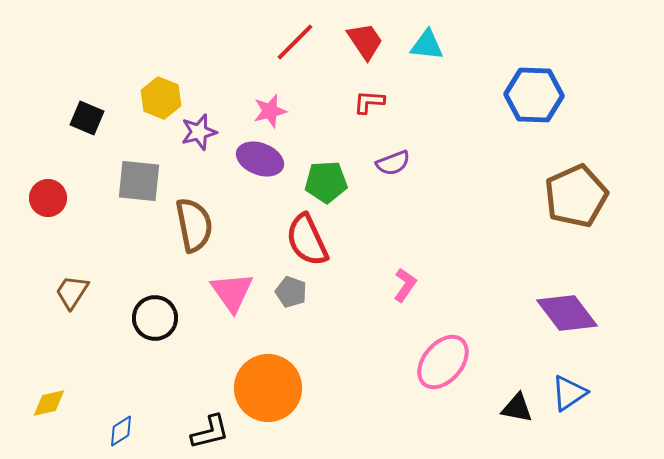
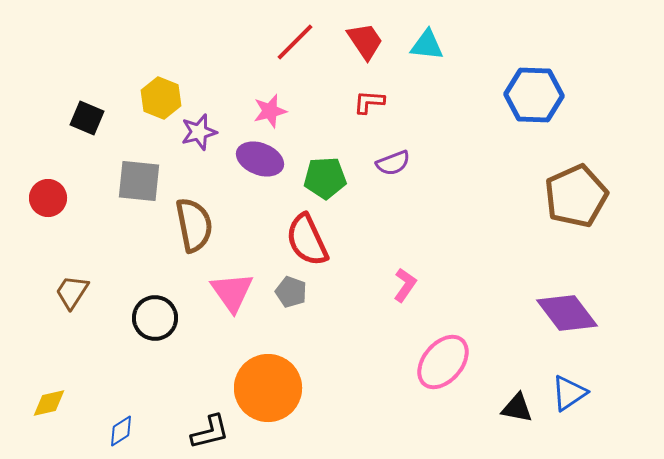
green pentagon: moved 1 px left, 4 px up
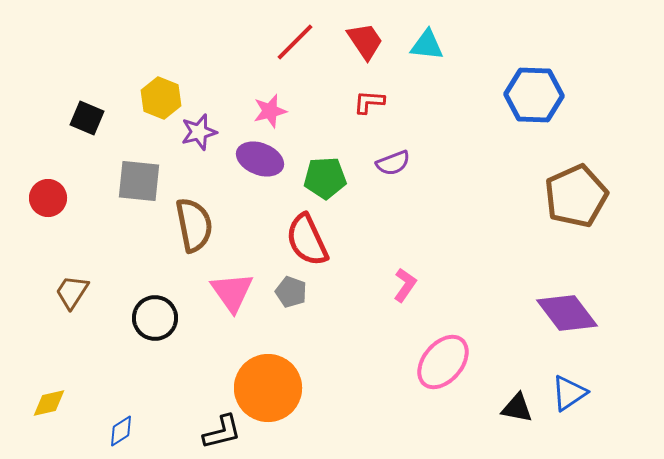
black L-shape: moved 12 px right
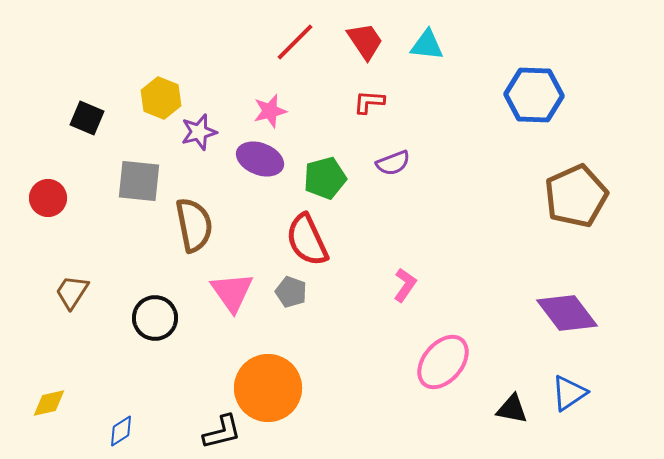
green pentagon: rotated 12 degrees counterclockwise
black triangle: moved 5 px left, 1 px down
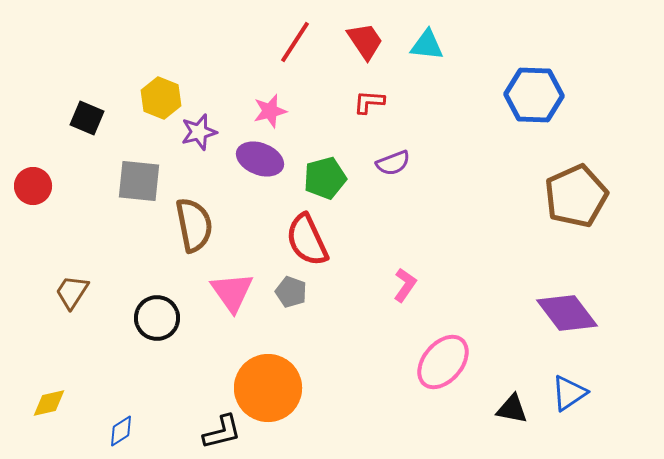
red line: rotated 12 degrees counterclockwise
red circle: moved 15 px left, 12 px up
black circle: moved 2 px right
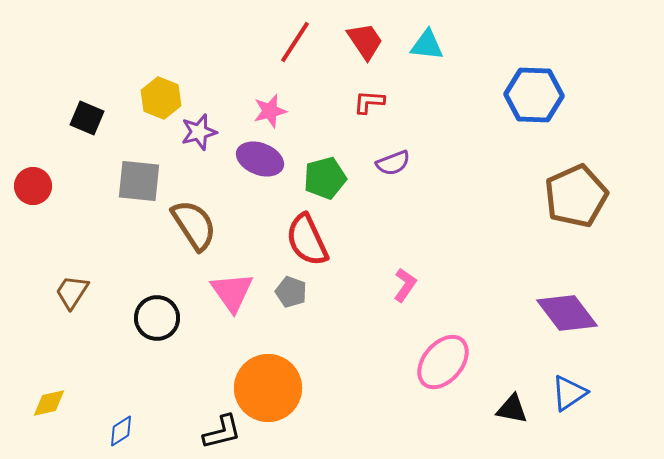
brown semicircle: rotated 22 degrees counterclockwise
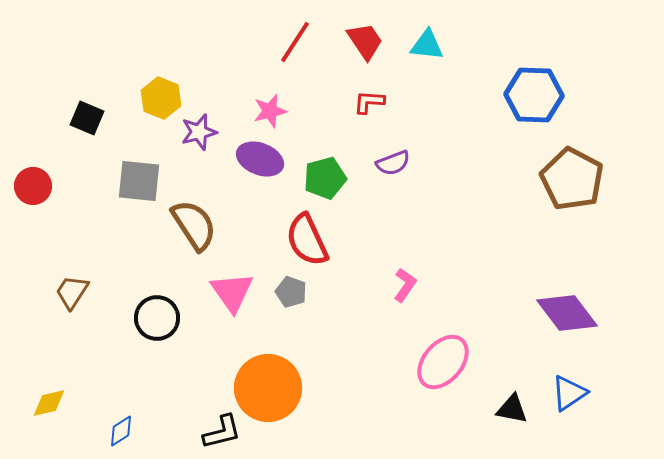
brown pentagon: moved 4 px left, 17 px up; rotated 20 degrees counterclockwise
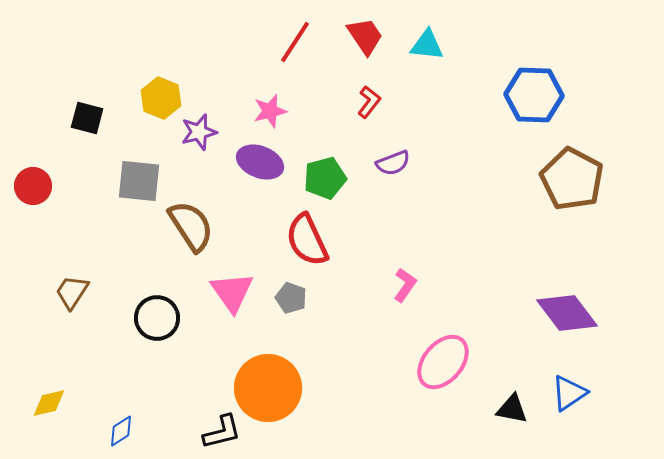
red trapezoid: moved 5 px up
red L-shape: rotated 124 degrees clockwise
black square: rotated 8 degrees counterclockwise
purple ellipse: moved 3 px down
brown semicircle: moved 3 px left, 1 px down
gray pentagon: moved 6 px down
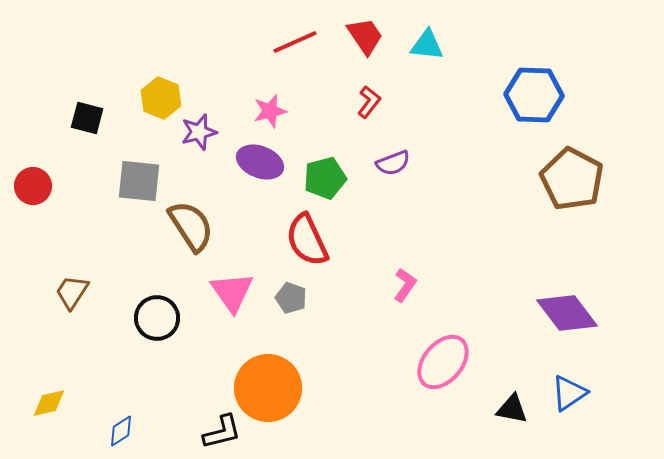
red line: rotated 33 degrees clockwise
